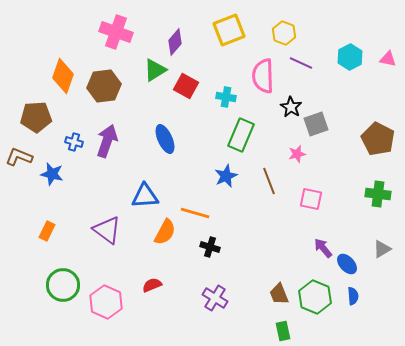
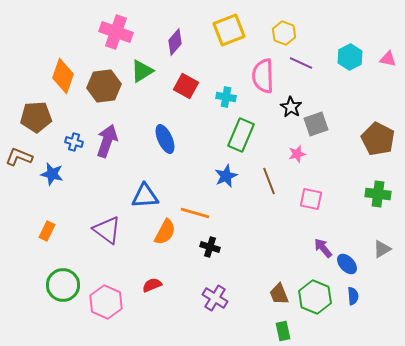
green triangle at (155, 70): moved 13 px left, 1 px down
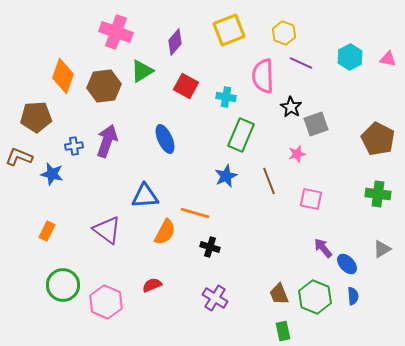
blue cross at (74, 142): moved 4 px down; rotated 24 degrees counterclockwise
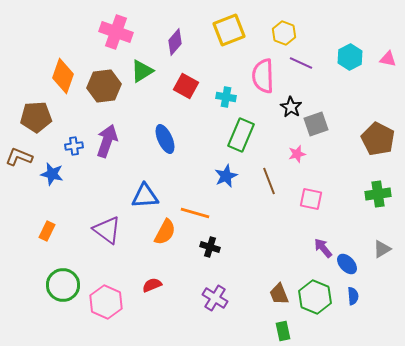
green cross at (378, 194): rotated 15 degrees counterclockwise
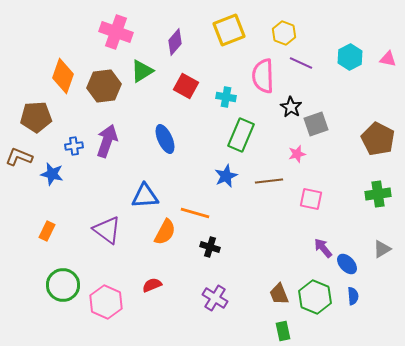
brown line at (269, 181): rotated 76 degrees counterclockwise
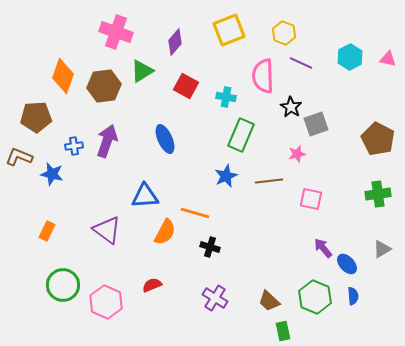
brown trapezoid at (279, 294): moved 10 px left, 7 px down; rotated 25 degrees counterclockwise
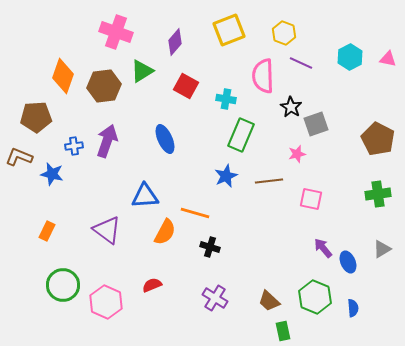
cyan cross at (226, 97): moved 2 px down
blue ellipse at (347, 264): moved 1 px right, 2 px up; rotated 20 degrees clockwise
blue semicircle at (353, 296): moved 12 px down
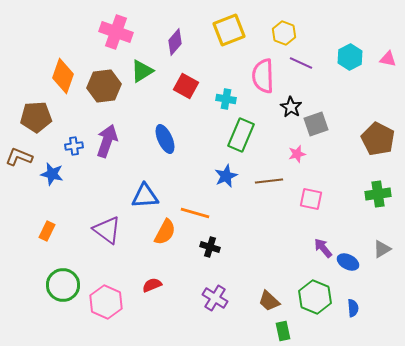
blue ellipse at (348, 262): rotated 40 degrees counterclockwise
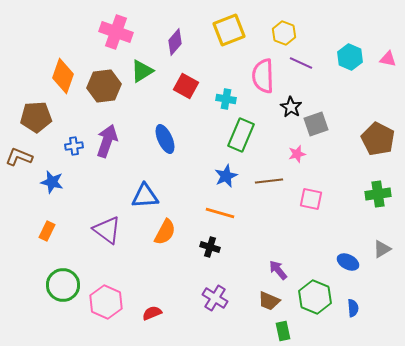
cyan hexagon at (350, 57): rotated 10 degrees counterclockwise
blue star at (52, 174): moved 8 px down
orange line at (195, 213): moved 25 px right
purple arrow at (323, 248): moved 45 px left, 22 px down
red semicircle at (152, 285): moved 28 px down
brown trapezoid at (269, 301): rotated 20 degrees counterclockwise
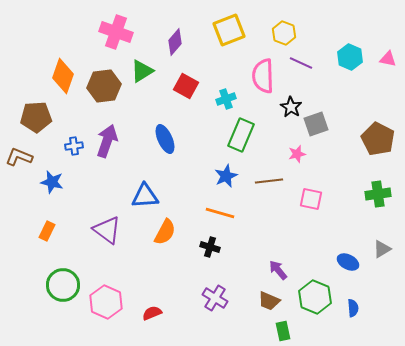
cyan cross at (226, 99): rotated 30 degrees counterclockwise
